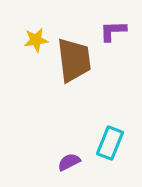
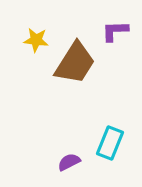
purple L-shape: moved 2 px right
yellow star: rotated 15 degrees clockwise
brown trapezoid: moved 1 px right, 3 px down; rotated 39 degrees clockwise
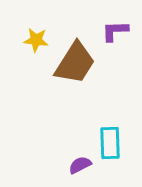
cyan rectangle: rotated 24 degrees counterclockwise
purple semicircle: moved 11 px right, 3 px down
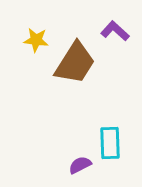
purple L-shape: rotated 44 degrees clockwise
